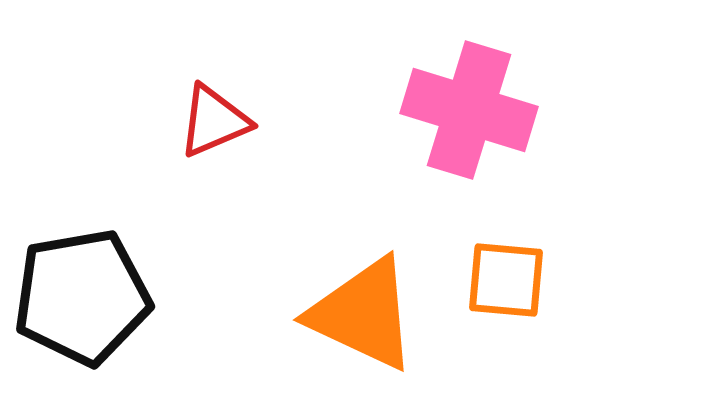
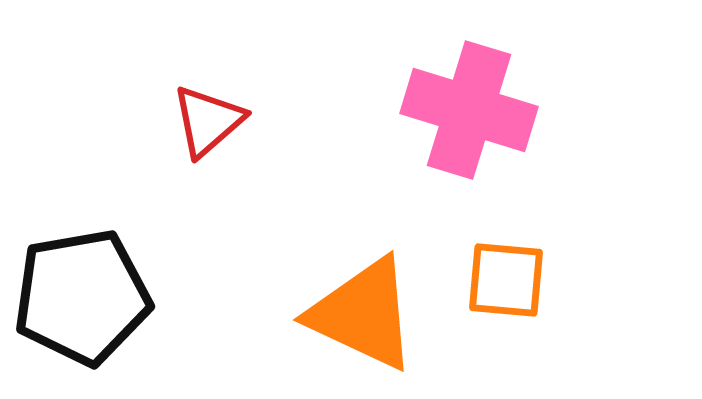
red triangle: moved 6 px left; rotated 18 degrees counterclockwise
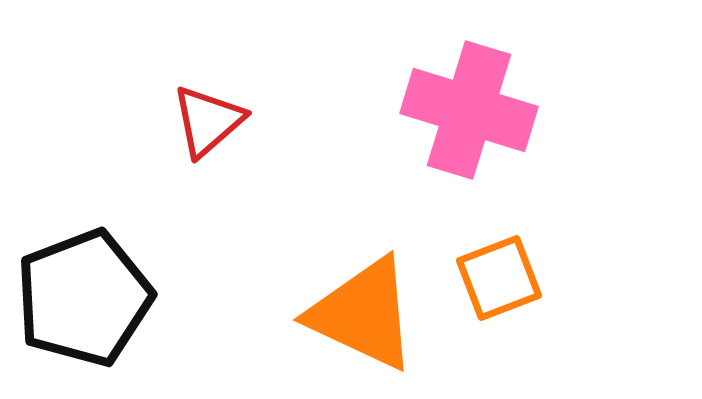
orange square: moved 7 px left, 2 px up; rotated 26 degrees counterclockwise
black pentagon: moved 2 px right, 1 px down; rotated 11 degrees counterclockwise
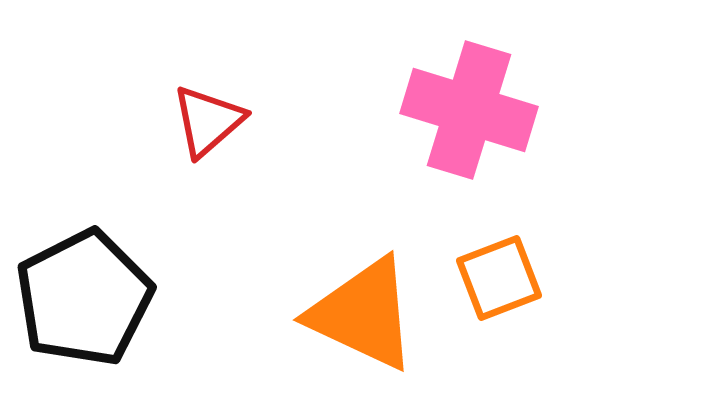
black pentagon: rotated 6 degrees counterclockwise
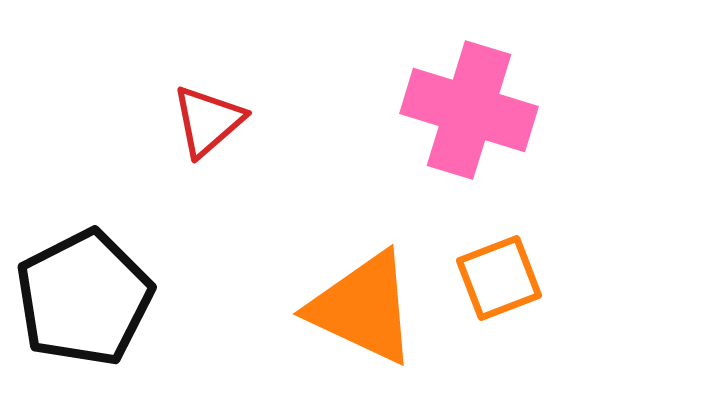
orange triangle: moved 6 px up
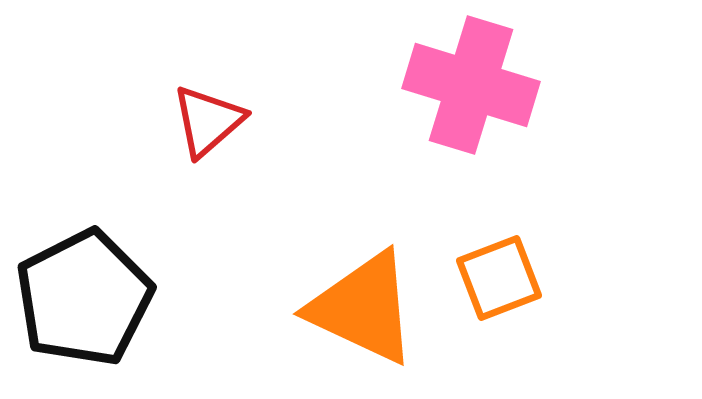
pink cross: moved 2 px right, 25 px up
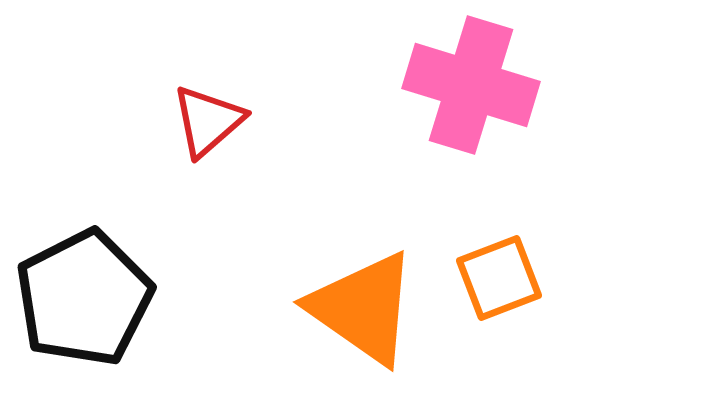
orange triangle: rotated 10 degrees clockwise
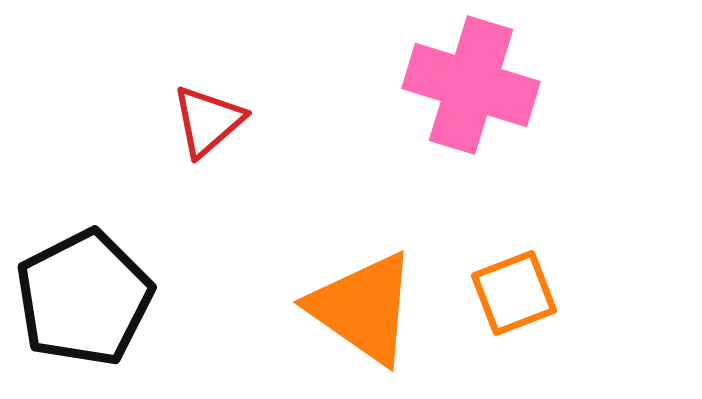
orange square: moved 15 px right, 15 px down
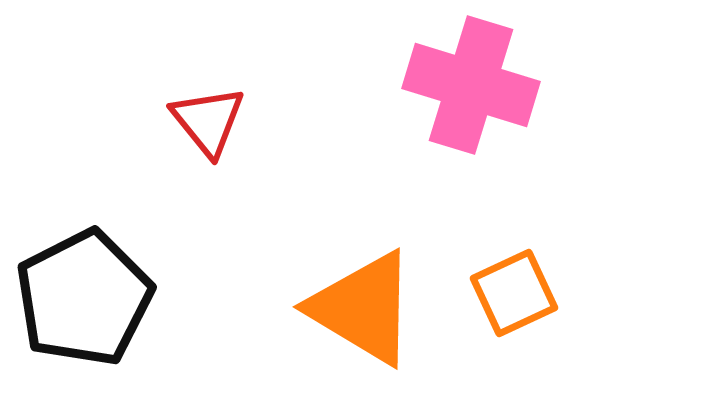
red triangle: rotated 28 degrees counterclockwise
orange square: rotated 4 degrees counterclockwise
orange triangle: rotated 4 degrees counterclockwise
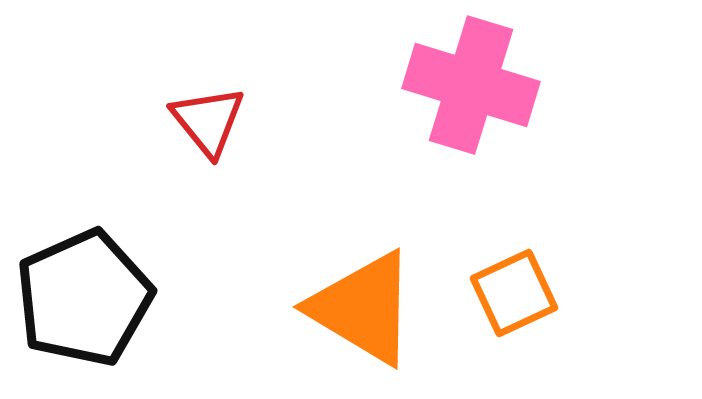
black pentagon: rotated 3 degrees clockwise
